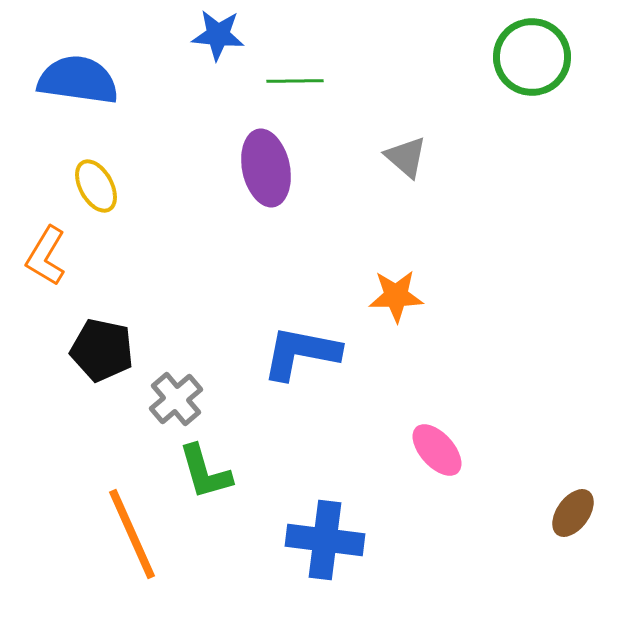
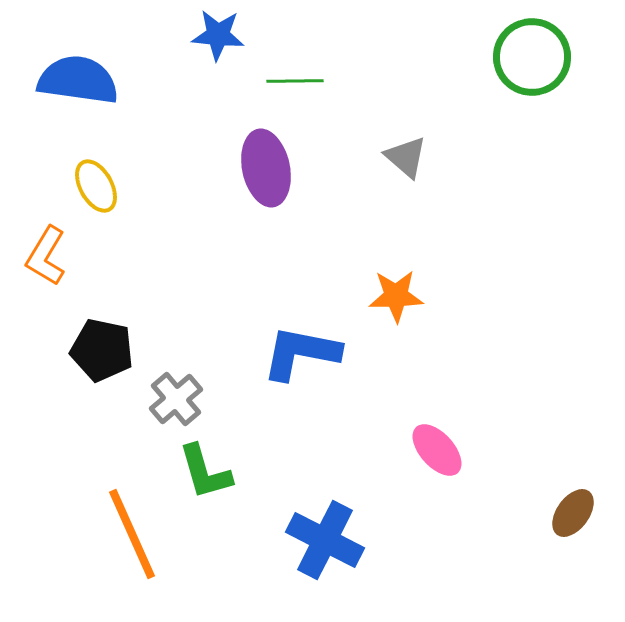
blue cross: rotated 20 degrees clockwise
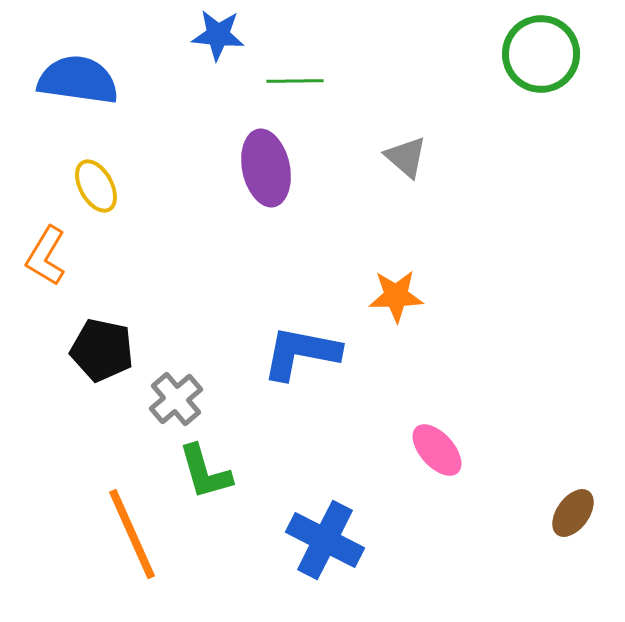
green circle: moved 9 px right, 3 px up
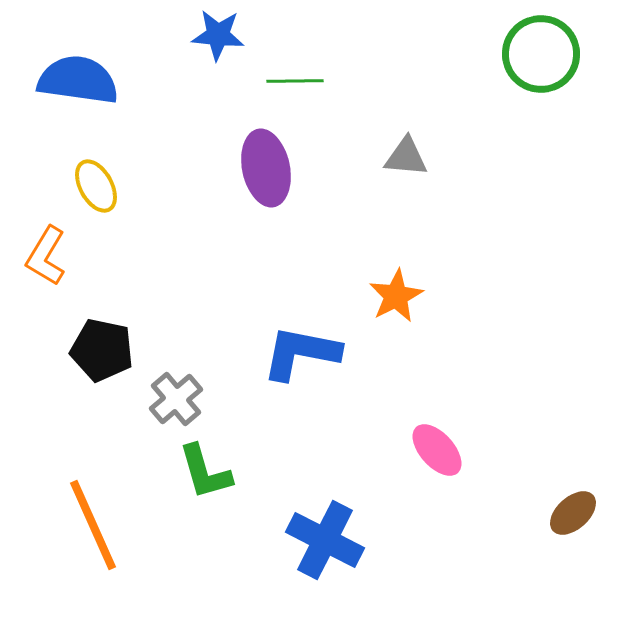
gray triangle: rotated 36 degrees counterclockwise
orange star: rotated 26 degrees counterclockwise
brown ellipse: rotated 12 degrees clockwise
orange line: moved 39 px left, 9 px up
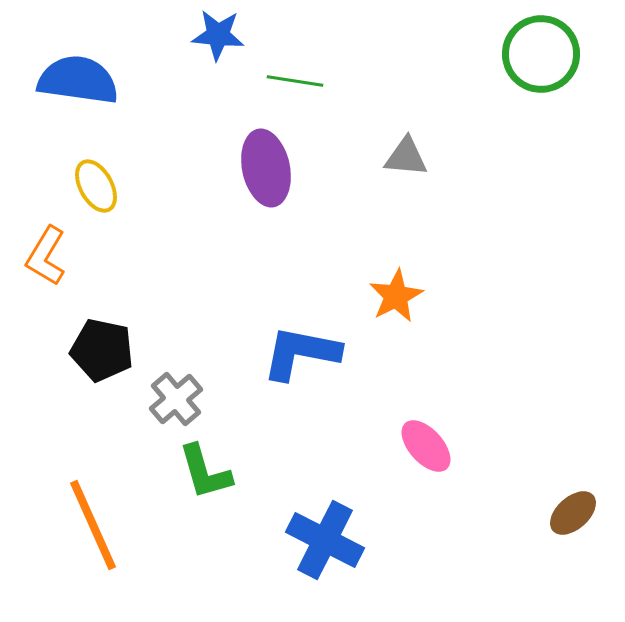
green line: rotated 10 degrees clockwise
pink ellipse: moved 11 px left, 4 px up
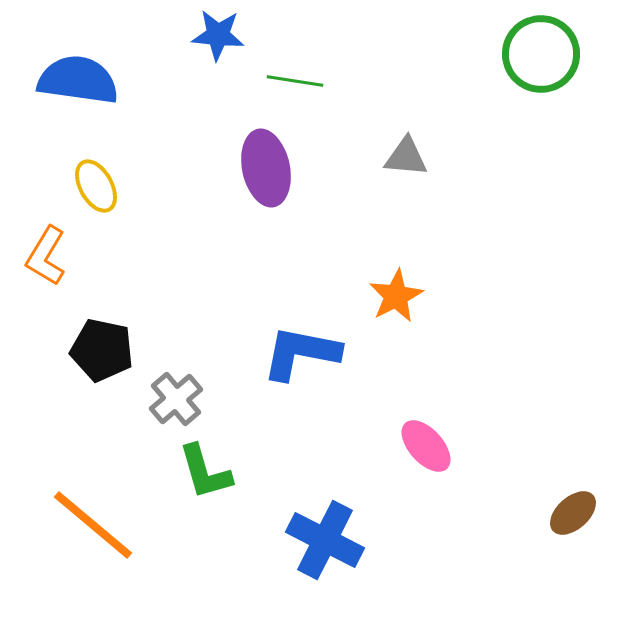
orange line: rotated 26 degrees counterclockwise
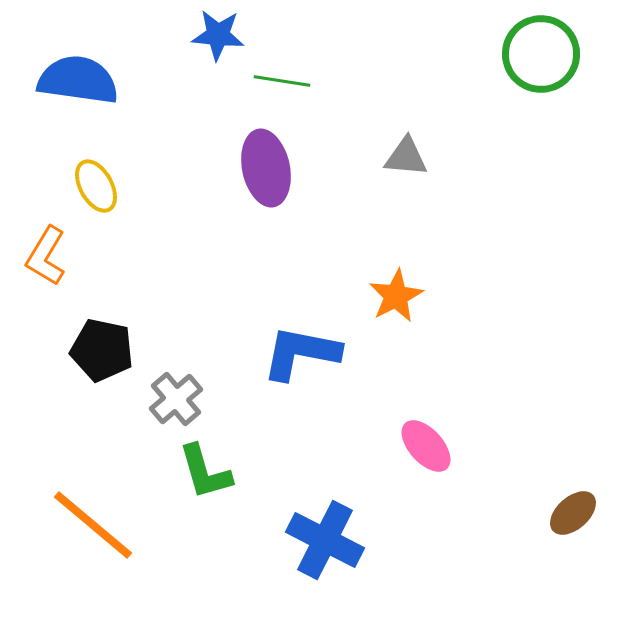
green line: moved 13 px left
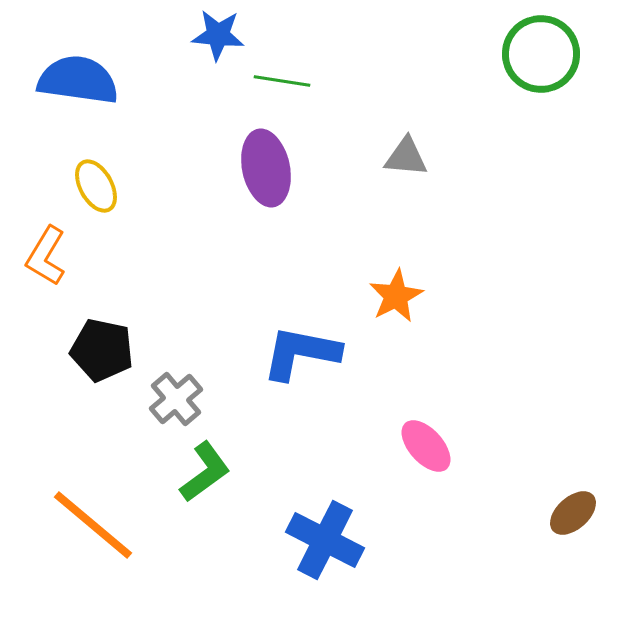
green L-shape: rotated 110 degrees counterclockwise
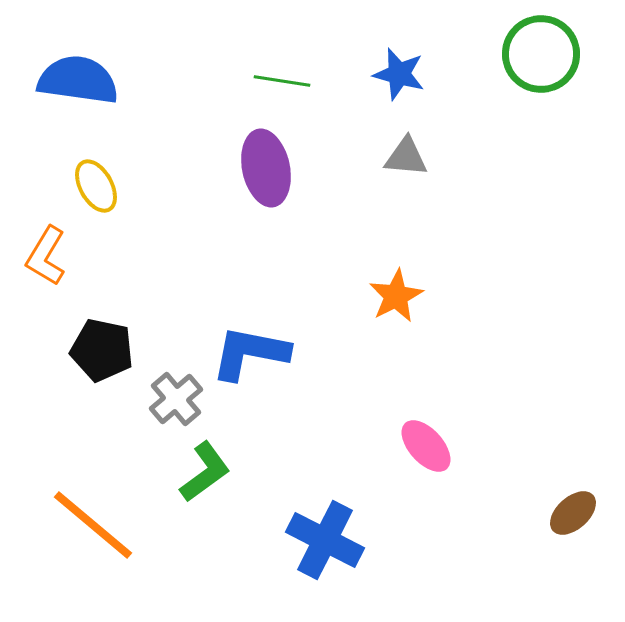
blue star: moved 181 px right, 39 px down; rotated 10 degrees clockwise
blue L-shape: moved 51 px left
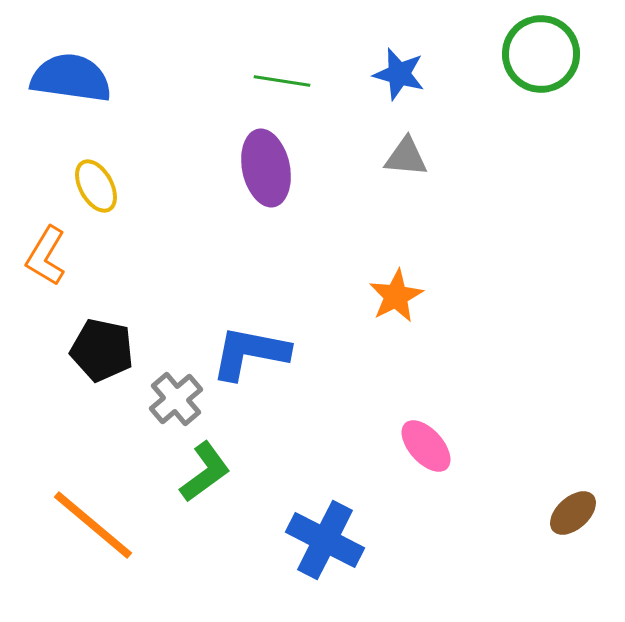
blue semicircle: moved 7 px left, 2 px up
